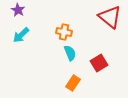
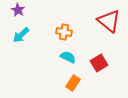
red triangle: moved 1 px left, 4 px down
cyan semicircle: moved 2 px left, 4 px down; rotated 42 degrees counterclockwise
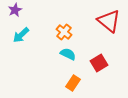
purple star: moved 3 px left; rotated 16 degrees clockwise
orange cross: rotated 28 degrees clockwise
cyan semicircle: moved 3 px up
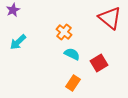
purple star: moved 2 px left
red triangle: moved 1 px right, 3 px up
cyan arrow: moved 3 px left, 7 px down
cyan semicircle: moved 4 px right
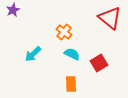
cyan arrow: moved 15 px right, 12 px down
orange rectangle: moved 2 px left, 1 px down; rotated 35 degrees counterclockwise
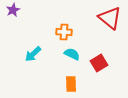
orange cross: rotated 35 degrees counterclockwise
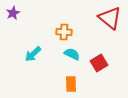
purple star: moved 3 px down
